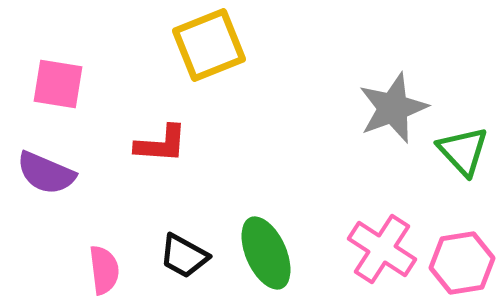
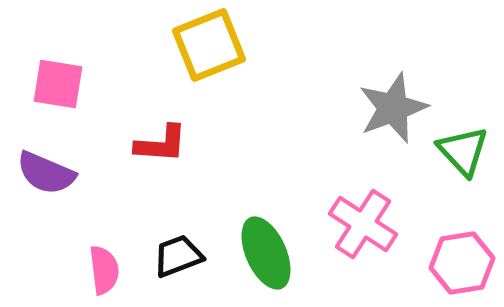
pink cross: moved 19 px left, 25 px up
black trapezoid: moved 6 px left; rotated 130 degrees clockwise
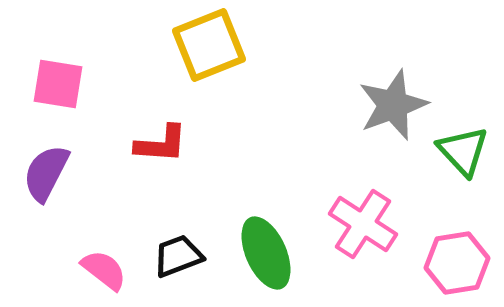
gray star: moved 3 px up
purple semicircle: rotated 94 degrees clockwise
pink hexagon: moved 5 px left
pink semicircle: rotated 45 degrees counterclockwise
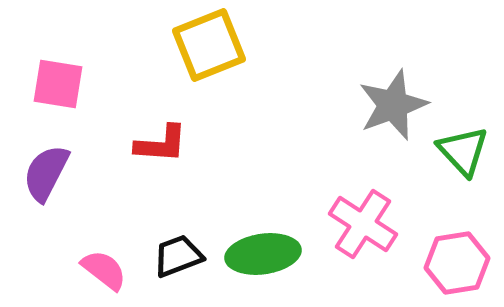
green ellipse: moved 3 px left, 1 px down; rotated 74 degrees counterclockwise
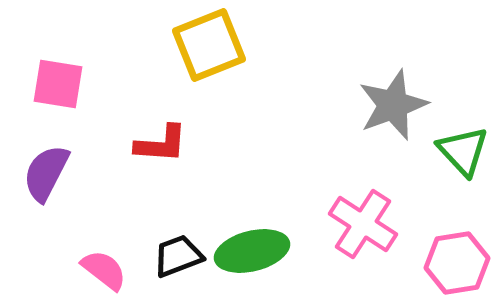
green ellipse: moved 11 px left, 3 px up; rotated 6 degrees counterclockwise
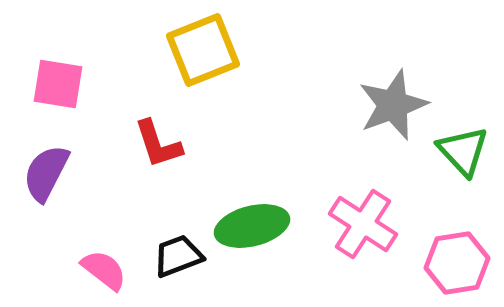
yellow square: moved 6 px left, 5 px down
red L-shape: moved 3 px left; rotated 68 degrees clockwise
green ellipse: moved 25 px up
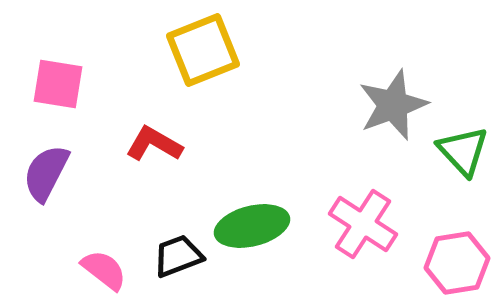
red L-shape: moved 4 px left; rotated 138 degrees clockwise
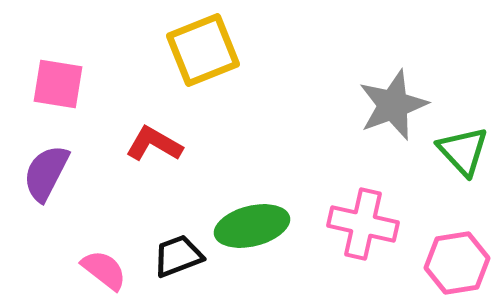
pink cross: rotated 20 degrees counterclockwise
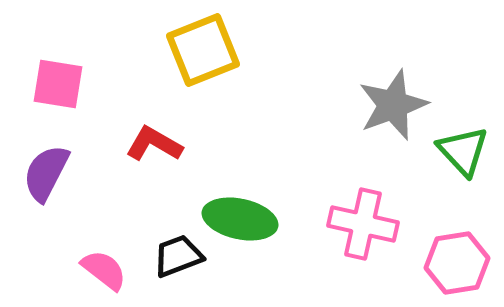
green ellipse: moved 12 px left, 7 px up; rotated 26 degrees clockwise
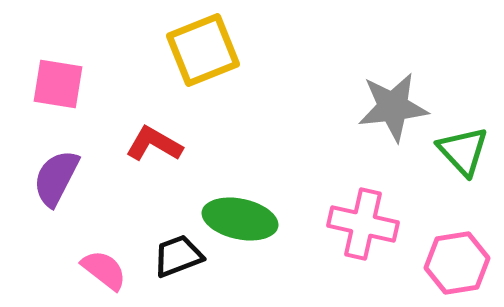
gray star: moved 2 px down; rotated 14 degrees clockwise
purple semicircle: moved 10 px right, 5 px down
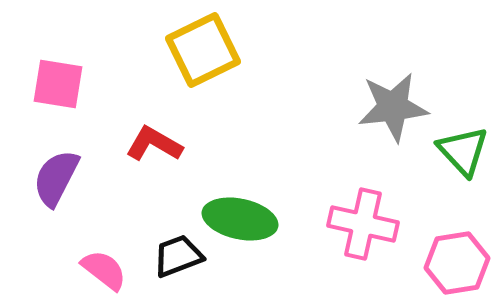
yellow square: rotated 4 degrees counterclockwise
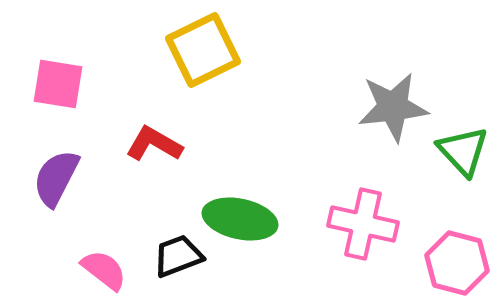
pink hexagon: rotated 24 degrees clockwise
